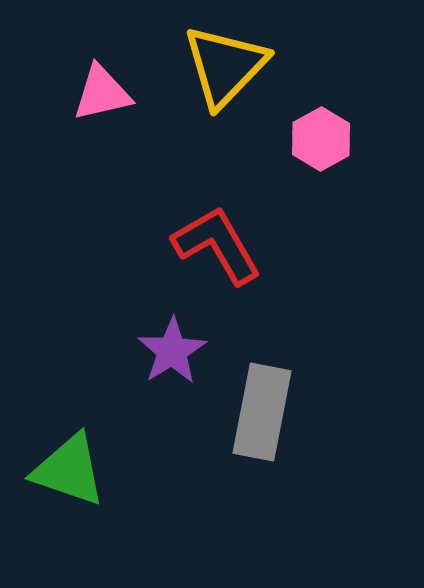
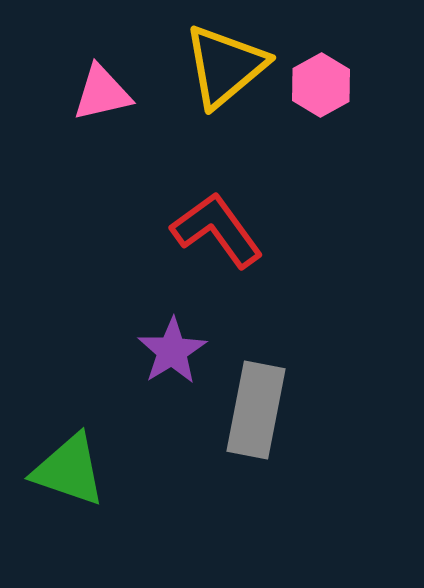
yellow triangle: rotated 6 degrees clockwise
pink hexagon: moved 54 px up
red L-shape: moved 15 px up; rotated 6 degrees counterclockwise
gray rectangle: moved 6 px left, 2 px up
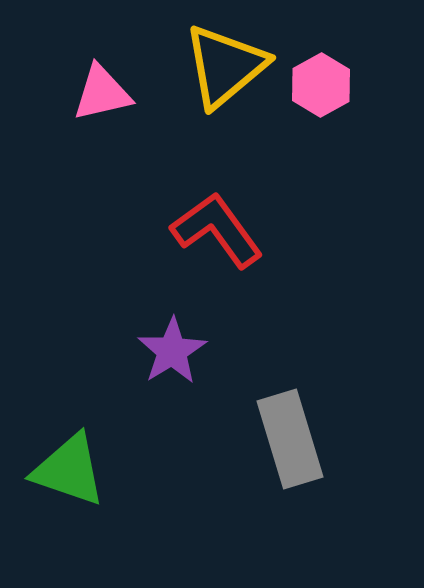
gray rectangle: moved 34 px right, 29 px down; rotated 28 degrees counterclockwise
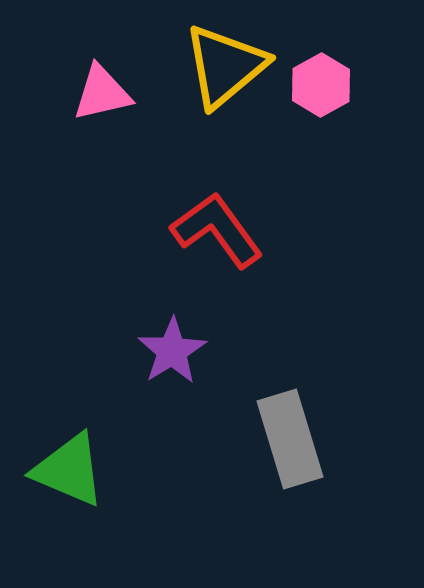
green triangle: rotated 4 degrees clockwise
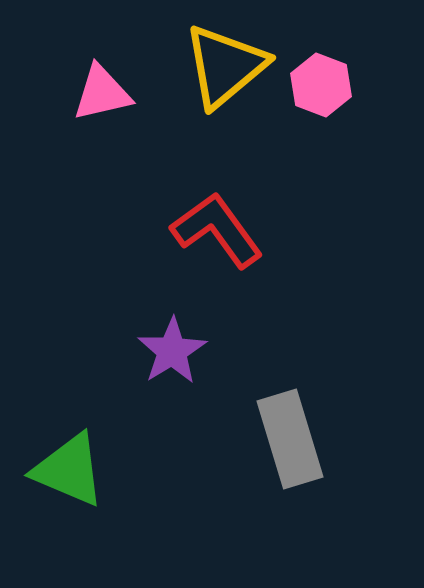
pink hexagon: rotated 10 degrees counterclockwise
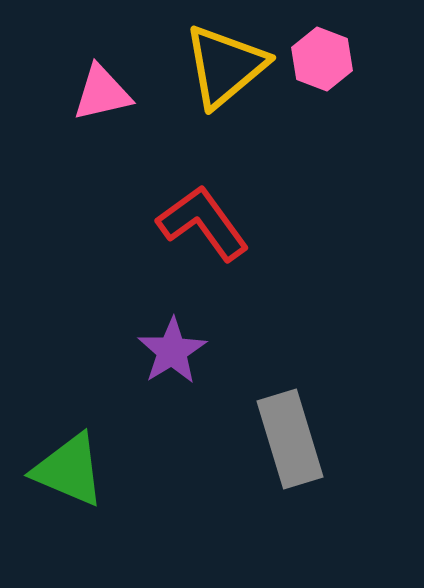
pink hexagon: moved 1 px right, 26 px up
red L-shape: moved 14 px left, 7 px up
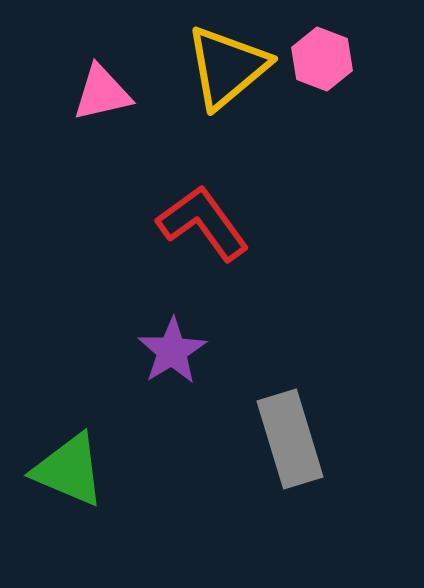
yellow triangle: moved 2 px right, 1 px down
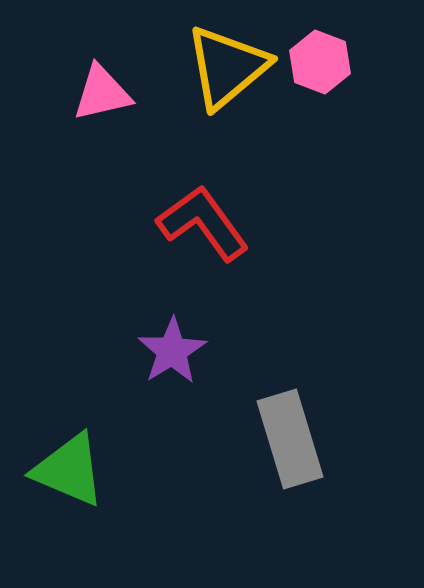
pink hexagon: moved 2 px left, 3 px down
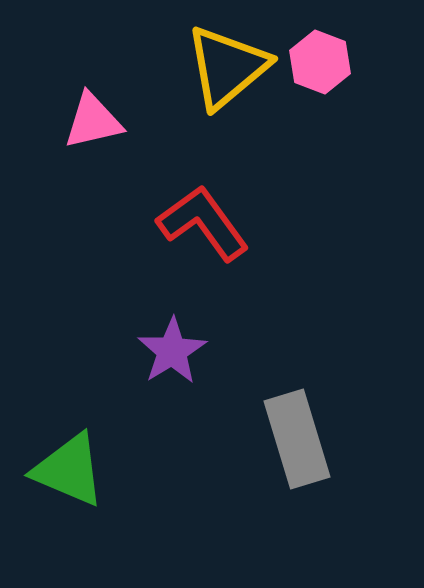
pink triangle: moved 9 px left, 28 px down
gray rectangle: moved 7 px right
